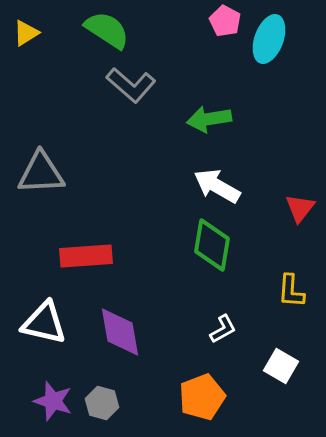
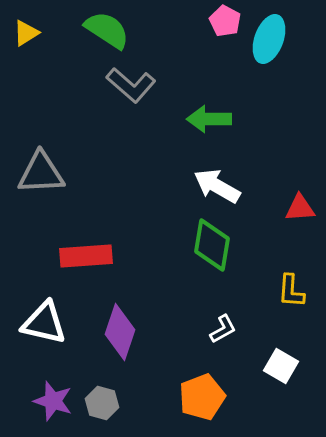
green arrow: rotated 9 degrees clockwise
red triangle: rotated 48 degrees clockwise
purple diamond: rotated 28 degrees clockwise
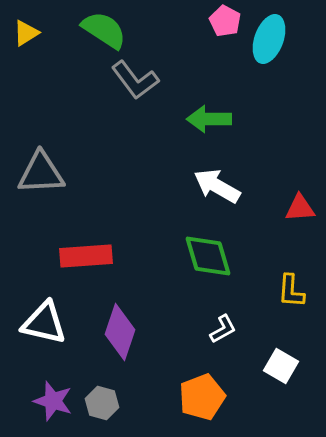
green semicircle: moved 3 px left
gray L-shape: moved 4 px right, 5 px up; rotated 12 degrees clockwise
green diamond: moved 4 px left, 11 px down; rotated 26 degrees counterclockwise
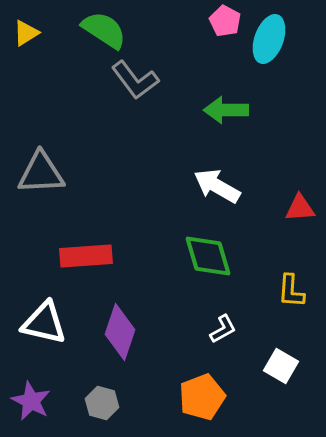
green arrow: moved 17 px right, 9 px up
purple star: moved 22 px left; rotated 9 degrees clockwise
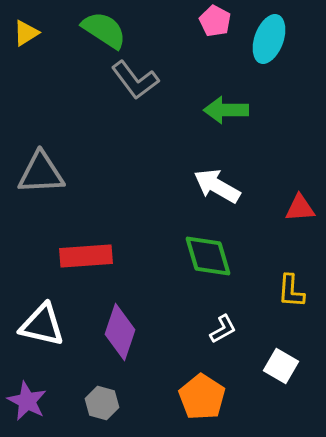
pink pentagon: moved 10 px left
white triangle: moved 2 px left, 2 px down
orange pentagon: rotated 18 degrees counterclockwise
purple star: moved 4 px left
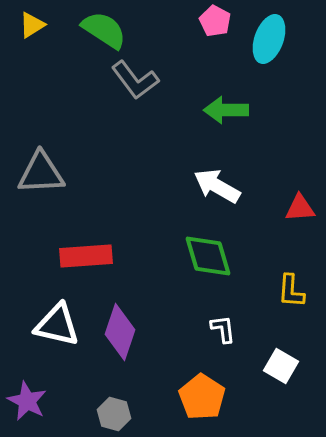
yellow triangle: moved 6 px right, 8 px up
white triangle: moved 15 px right
white L-shape: rotated 68 degrees counterclockwise
gray hexagon: moved 12 px right, 11 px down
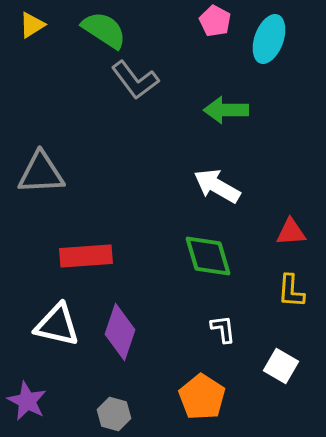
red triangle: moved 9 px left, 24 px down
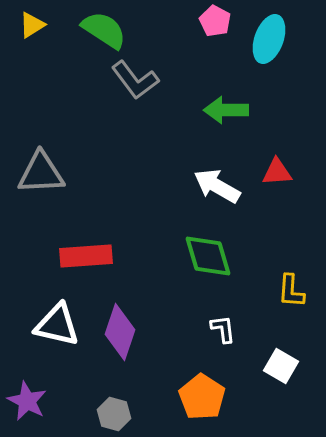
red triangle: moved 14 px left, 60 px up
